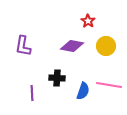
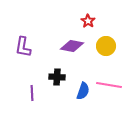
purple L-shape: moved 1 px down
black cross: moved 1 px up
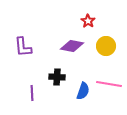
purple L-shape: rotated 15 degrees counterclockwise
pink line: moved 1 px up
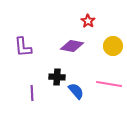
yellow circle: moved 7 px right
blue semicircle: moved 7 px left; rotated 60 degrees counterclockwise
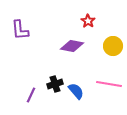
purple L-shape: moved 3 px left, 17 px up
black cross: moved 2 px left, 7 px down; rotated 21 degrees counterclockwise
purple line: moved 1 px left, 2 px down; rotated 28 degrees clockwise
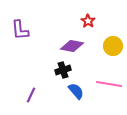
black cross: moved 8 px right, 14 px up
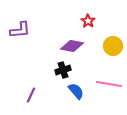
purple L-shape: rotated 90 degrees counterclockwise
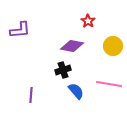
purple line: rotated 21 degrees counterclockwise
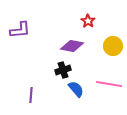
blue semicircle: moved 2 px up
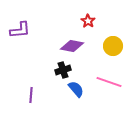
pink line: moved 2 px up; rotated 10 degrees clockwise
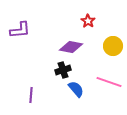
purple diamond: moved 1 px left, 1 px down
